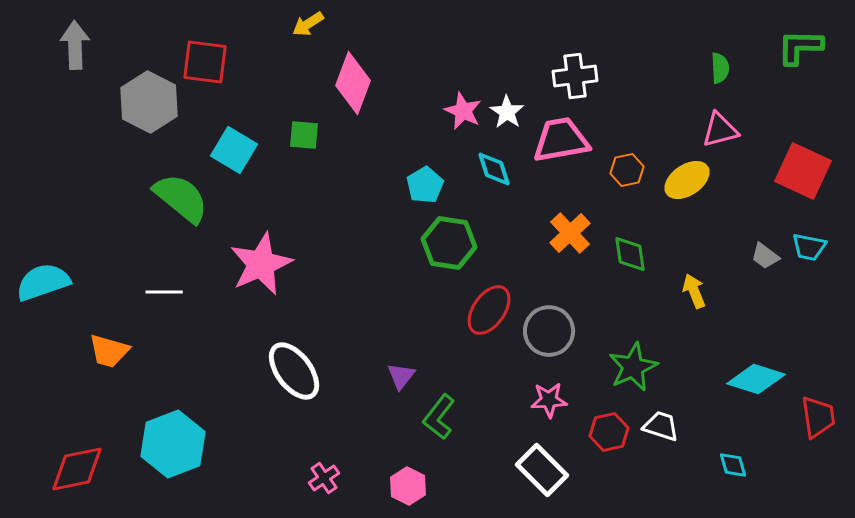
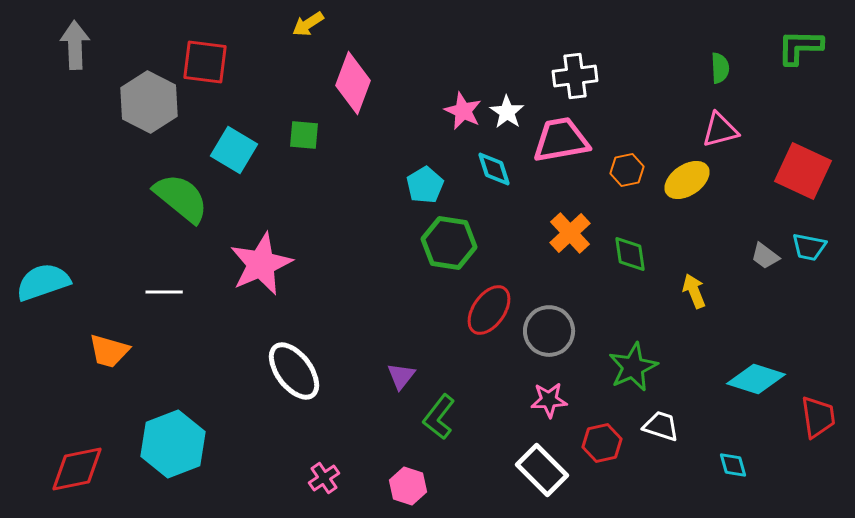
red hexagon at (609, 432): moved 7 px left, 11 px down
pink hexagon at (408, 486): rotated 9 degrees counterclockwise
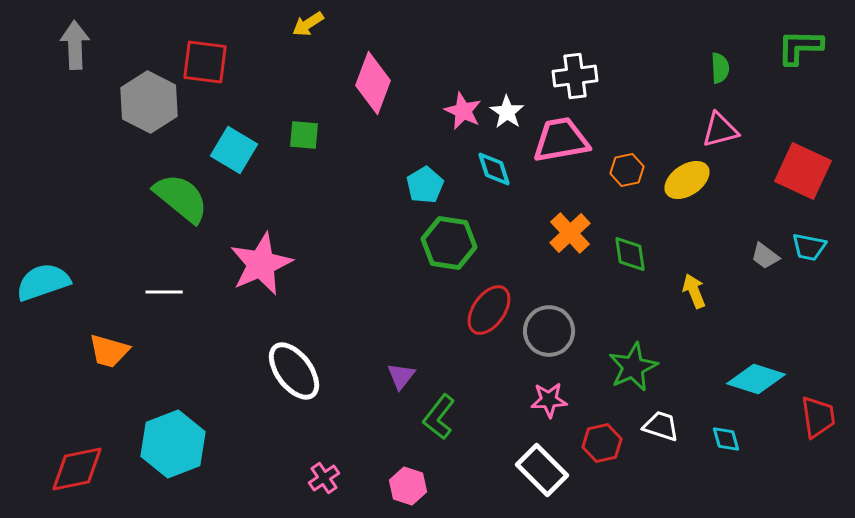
pink diamond at (353, 83): moved 20 px right
cyan diamond at (733, 465): moved 7 px left, 26 px up
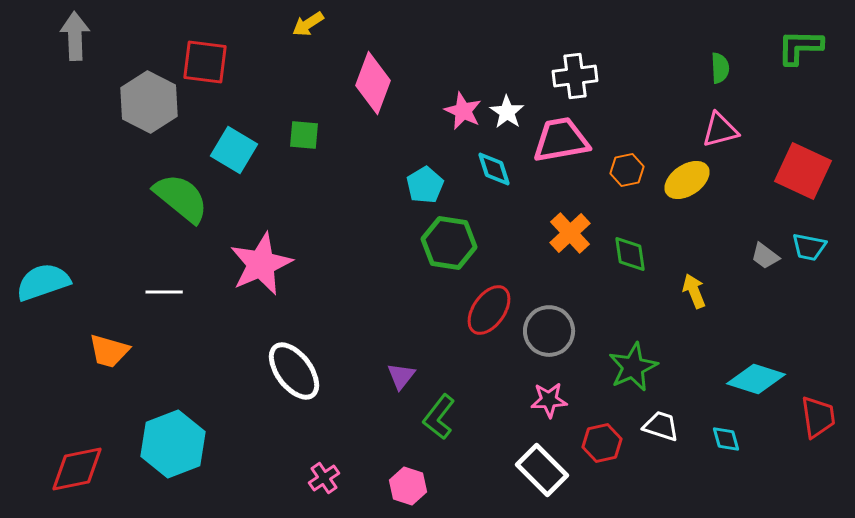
gray arrow at (75, 45): moved 9 px up
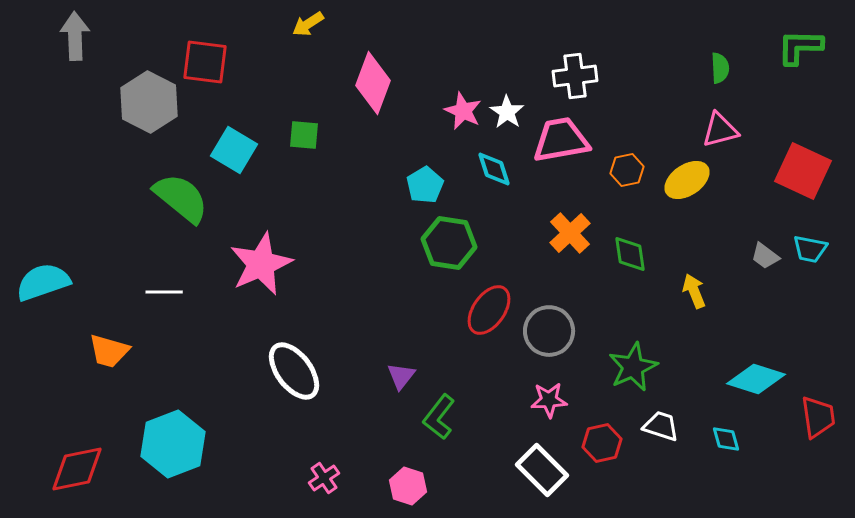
cyan trapezoid at (809, 247): moved 1 px right, 2 px down
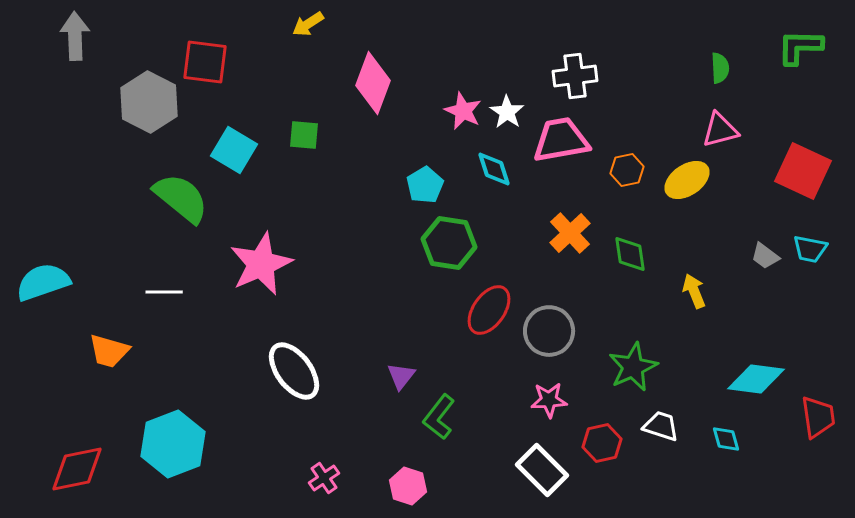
cyan diamond at (756, 379): rotated 10 degrees counterclockwise
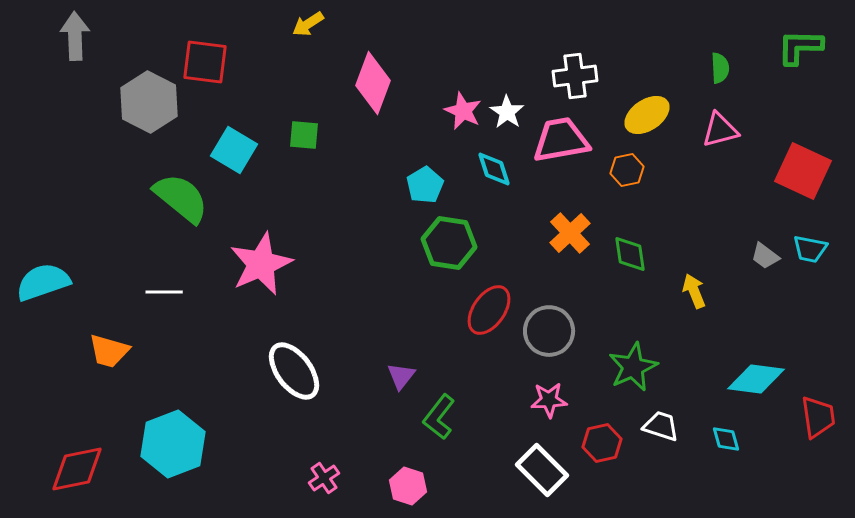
yellow ellipse at (687, 180): moved 40 px left, 65 px up
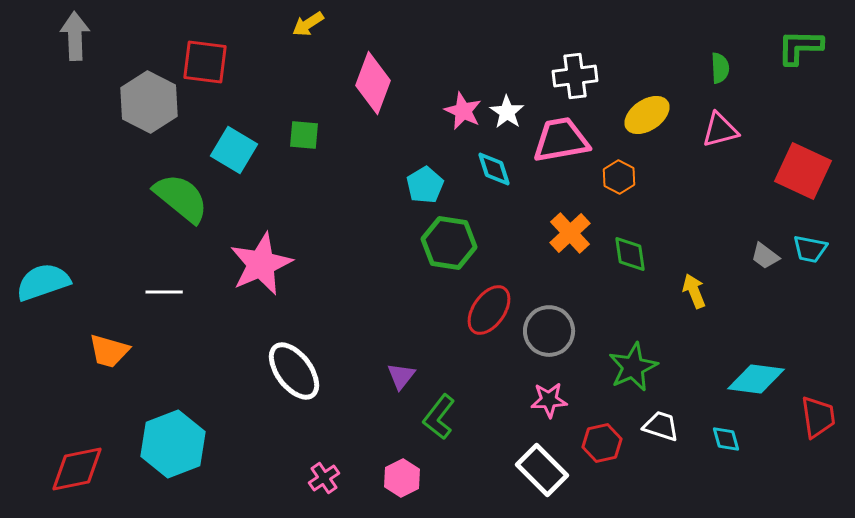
orange hexagon at (627, 170): moved 8 px left, 7 px down; rotated 20 degrees counterclockwise
pink hexagon at (408, 486): moved 6 px left, 8 px up; rotated 15 degrees clockwise
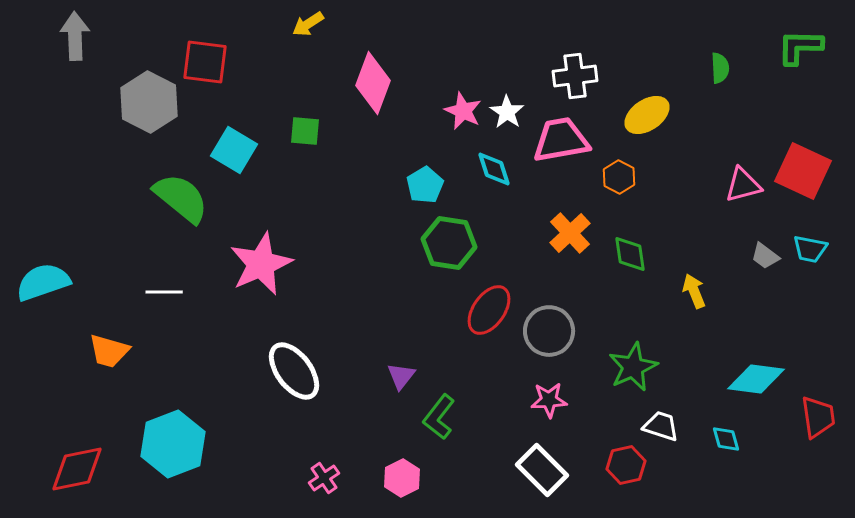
pink triangle at (720, 130): moved 23 px right, 55 px down
green square at (304, 135): moved 1 px right, 4 px up
red hexagon at (602, 443): moved 24 px right, 22 px down
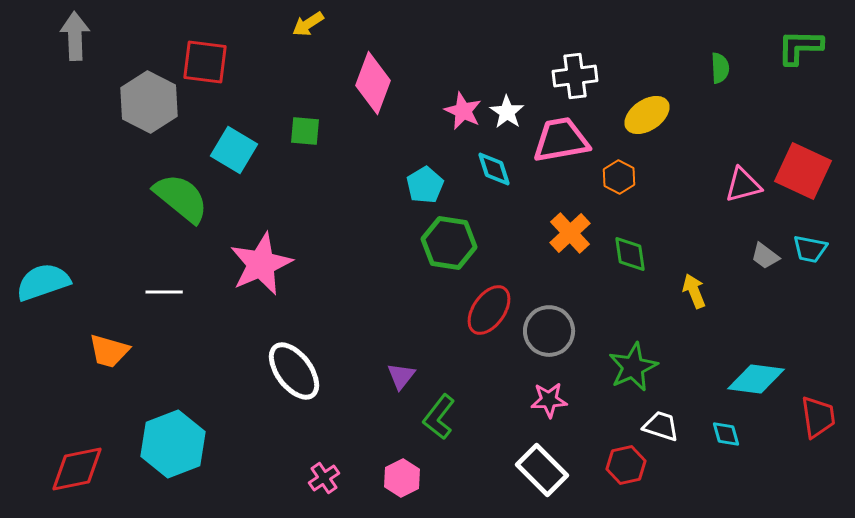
cyan diamond at (726, 439): moved 5 px up
